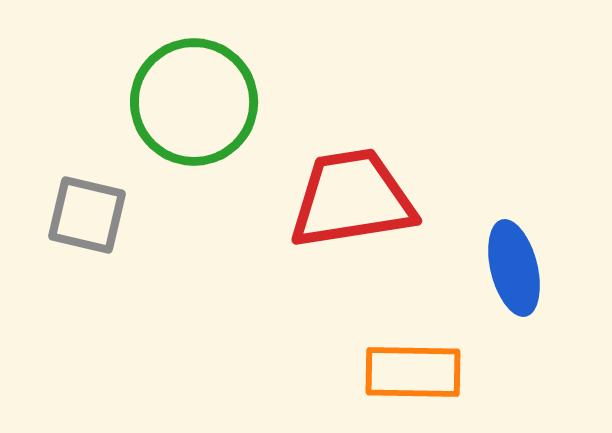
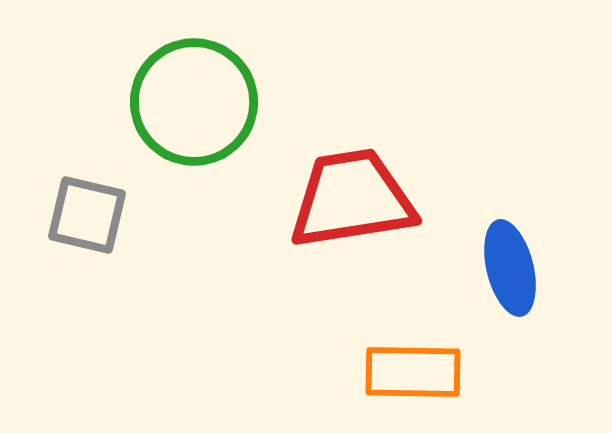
blue ellipse: moved 4 px left
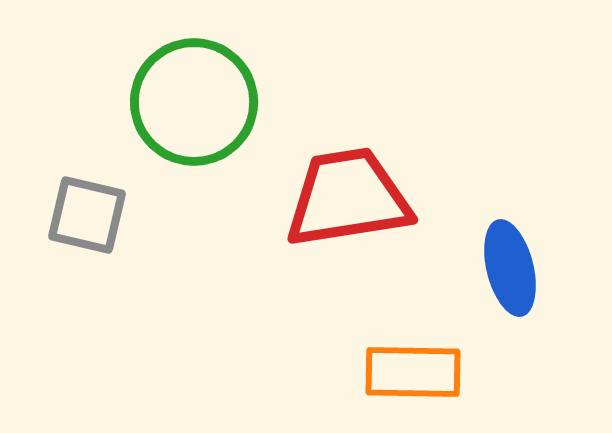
red trapezoid: moved 4 px left, 1 px up
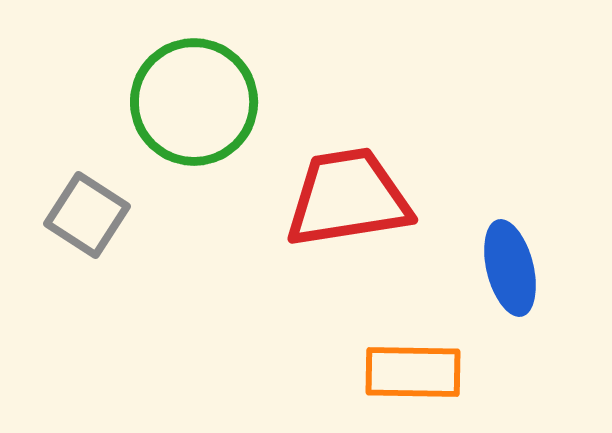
gray square: rotated 20 degrees clockwise
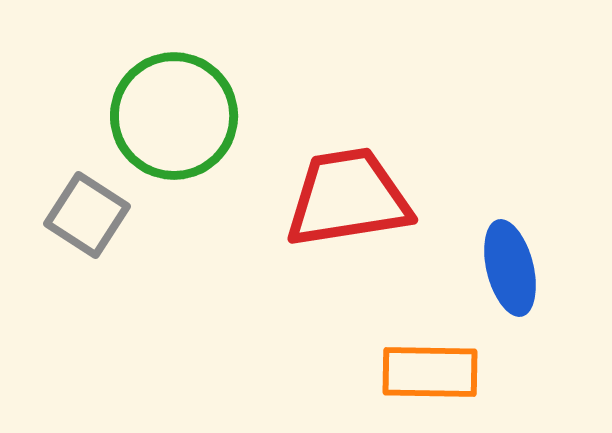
green circle: moved 20 px left, 14 px down
orange rectangle: moved 17 px right
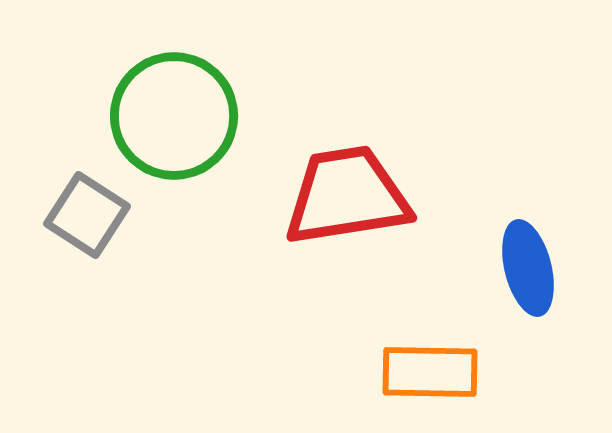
red trapezoid: moved 1 px left, 2 px up
blue ellipse: moved 18 px right
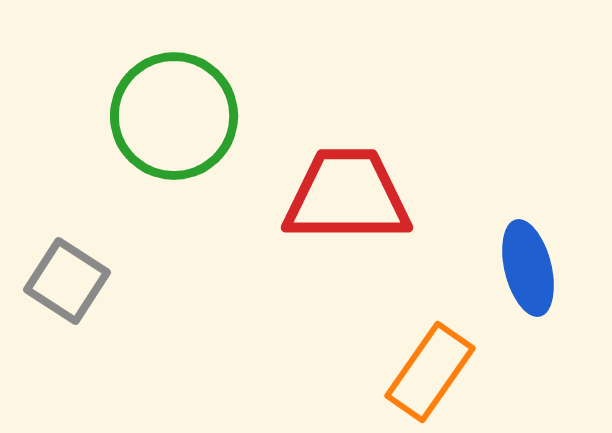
red trapezoid: rotated 9 degrees clockwise
gray square: moved 20 px left, 66 px down
orange rectangle: rotated 56 degrees counterclockwise
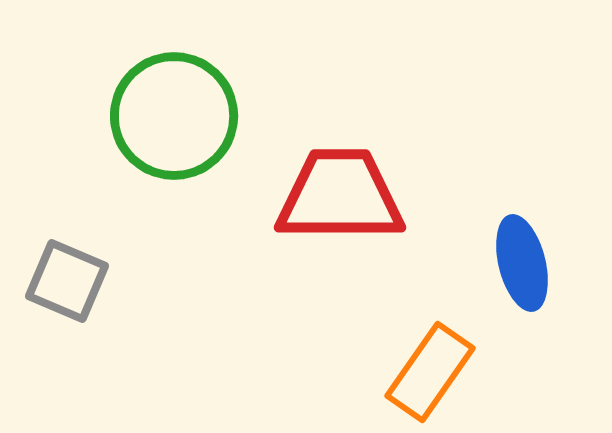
red trapezoid: moved 7 px left
blue ellipse: moved 6 px left, 5 px up
gray square: rotated 10 degrees counterclockwise
